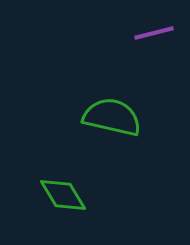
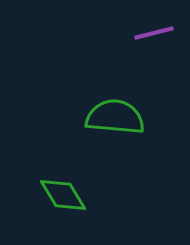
green semicircle: moved 3 px right; rotated 8 degrees counterclockwise
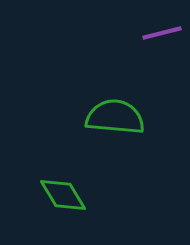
purple line: moved 8 px right
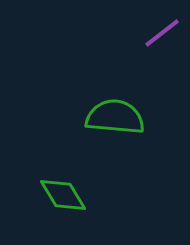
purple line: rotated 24 degrees counterclockwise
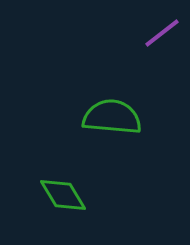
green semicircle: moved 3 px left
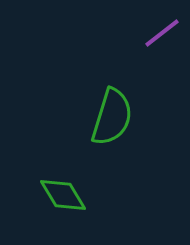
green semicircle: rotated 102 degrees clockwise
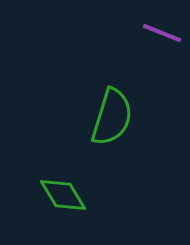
purple line: rotated 60 degrees clockwise
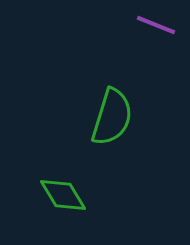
purple line: moved 6 px left, 8 px up
